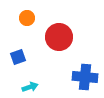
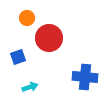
red circle: moved 10 px left, 1 px down
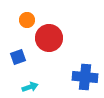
orange circle: moved 2 px down
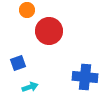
orange circle: moved 10 px up
red circle: moved 7 px up
blue square: moved 6 px down
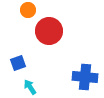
orange circle: moved 1 px right
cyan arrow: rotated 105 degrees counterclockwise
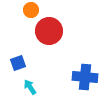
orange circle: moved 3 px right
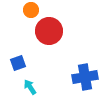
blue cross: rotated 15 degrees counterclockwise
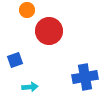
orange circle: moved 4 px left
blue square: moved 3 px left, 3 px up
cyan arrow: rotated 119 degrees clockwise
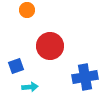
red circle: moved 1 px right, 15 px down
blue square: moved 1 px right, 6 px down
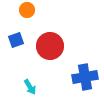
blue square: moved 26 px up
cyan arrow: rotated 63 degrees clockwise
